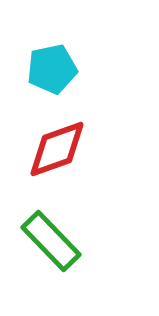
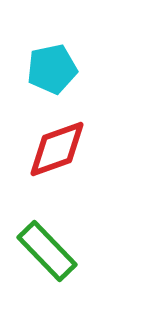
green rectangle: moved 4 px left, 10 px down
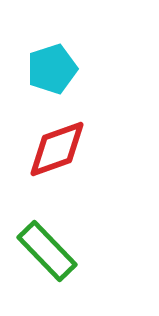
cyan pentagon: rotated 6 degrees counterclockwise
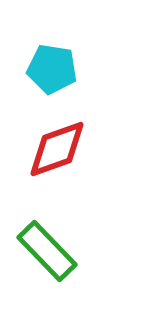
cyan pentagon: rotated 27 degrees clockwise
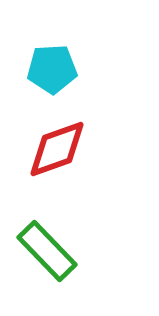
cyan pentagon: rotated 12 degrees counterclockwise
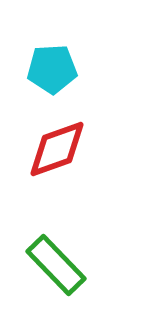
green rectangle: moved 9 px right, 14 px down
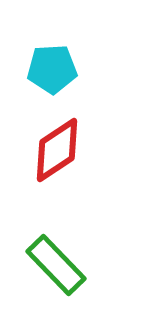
red diamond: moved 1 px down; rotated 14 degrees counterclockwise
